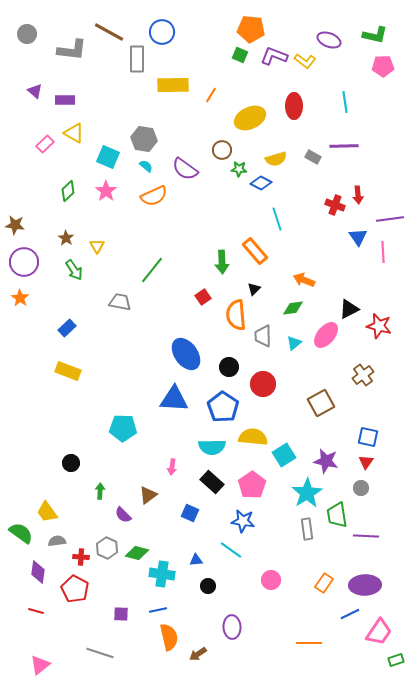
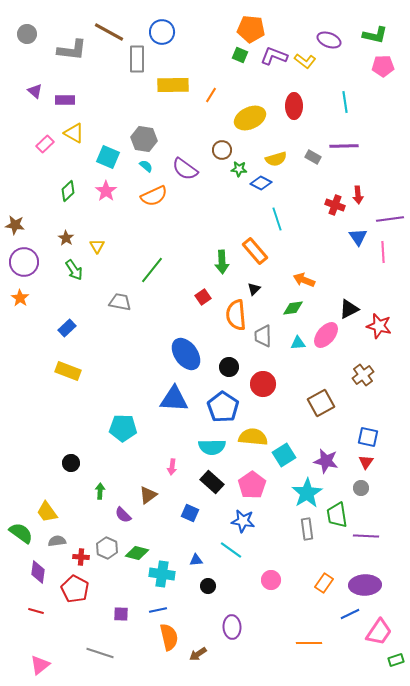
cyan triangle at (294, 343): moved 4 px right; rotated 35 degrees clockwise
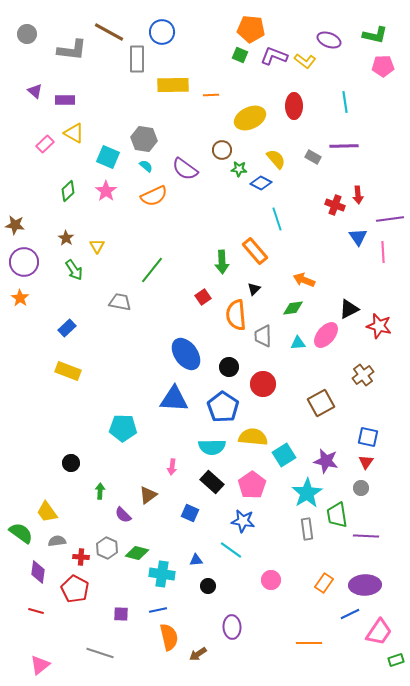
orange line at (211, 95): rotated 56 degrees clockwise
yellow semicircle at (276, 159): rotated 115 degrees counterclockwise
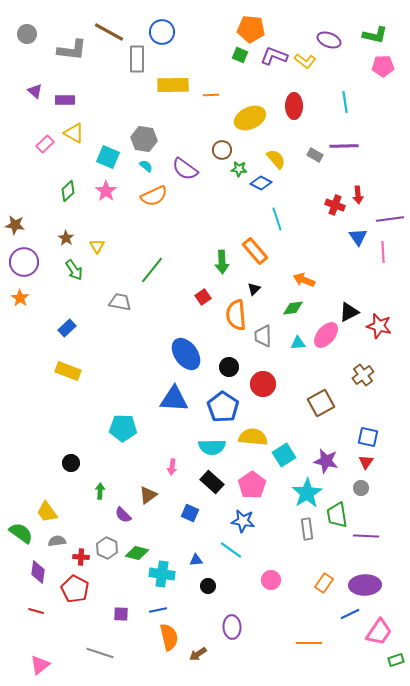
gray rectangle at (313, 157): moved 2 px right, 2 px up
black triangle at (349, 309): moved 3 px down
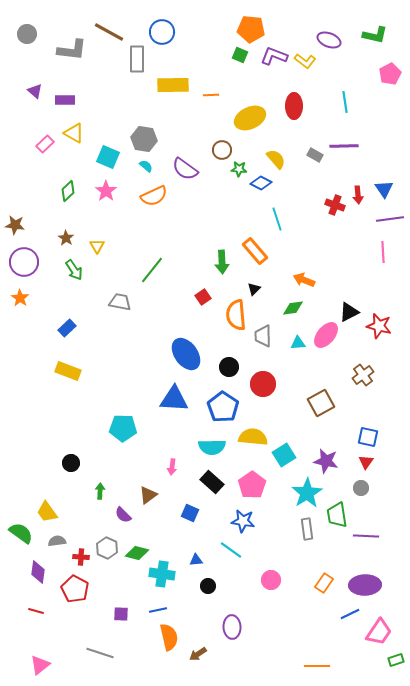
pink pentagon at (383, 66): moved 7 px right, 8 px down; rotated 25 degrees counterclockwise
blue triangle at (358, 237): moved 26 px right, 48 px up
orange line at (309, 643): moved 8 px right, 23 px down
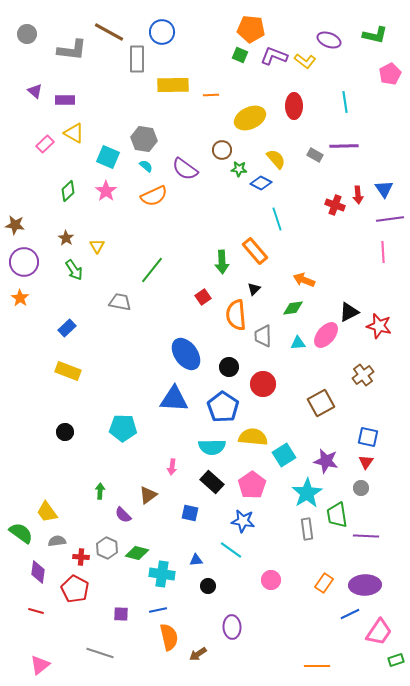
black circle at (71, 463): moved 6 px left, 31 px up
blue square at (190, 513): rotated 12 degrees counterclockwise
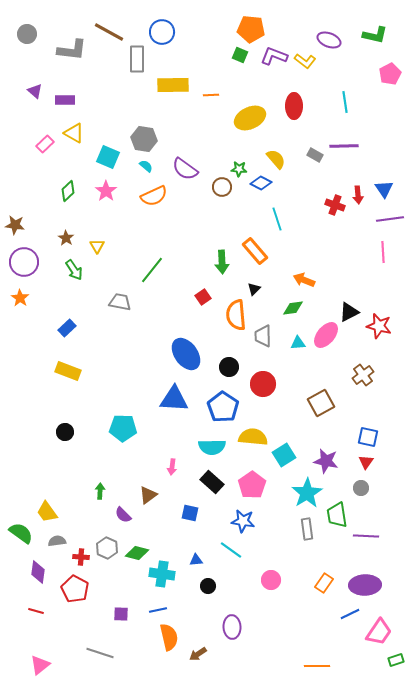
brown circle at (222, 150): moved 37 px down
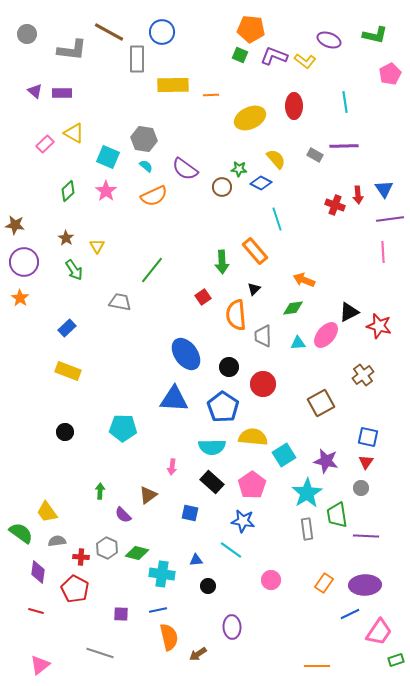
purple rectangle at (65, 100): moved 3 px left, 7 px up
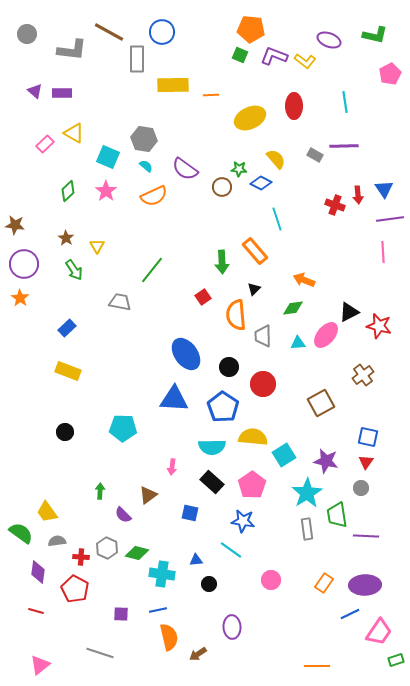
purple circle at (24, 262): moved 2 px down
black circle at (208, 586): moved 1 px right, 2 px up
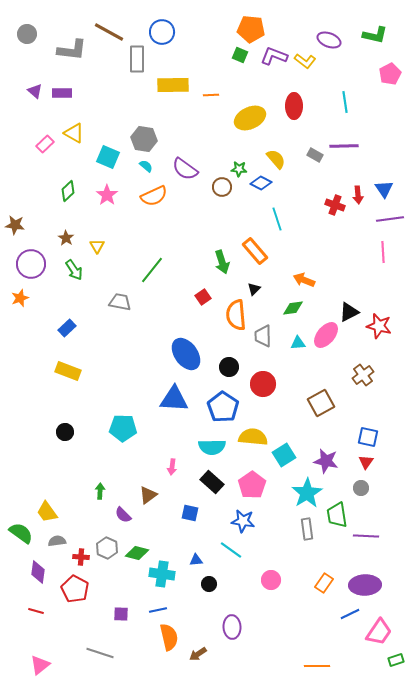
pink star at (106, 191): moved 1 px right, 4 px down
green arrow at (222, 262): rotated 15 degrees counterclockwise
purple circle at (24, 264): moved 7 px right
orange star at (20, 298): rotated 18 degrees clockwise
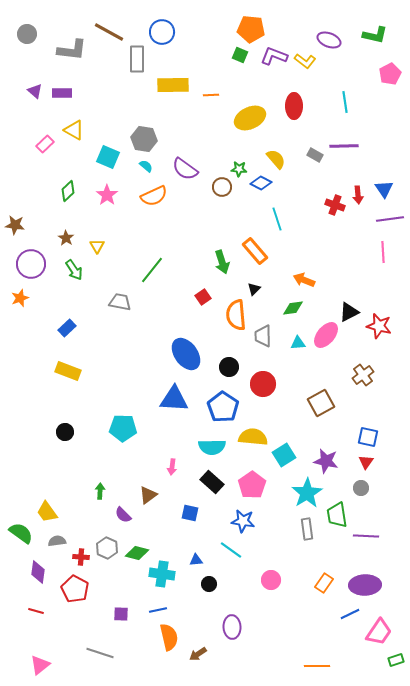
yellow triangle at (74, 133): moved 3 px up
